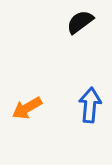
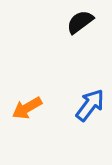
blue arrow: rotated 32 degrees clockwise
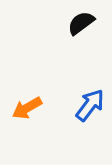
black semicircle: moved 1 px right, 1 px down
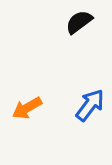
black semicircle: moved 2 px left, 1 px up
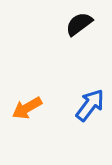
black semicircle: moved 2 px down
